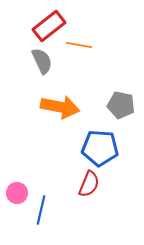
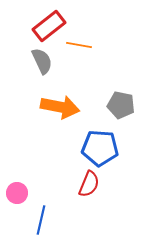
blue line: moved 10 px down
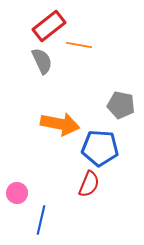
orange arrow: moved 17 px down
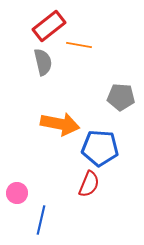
gray semicircle: moved 1 px right, 1 px down; rotated 12 degrees clockwise
gray pentagon: moved 8 px up; rotated 8 degrees counterclockwise
